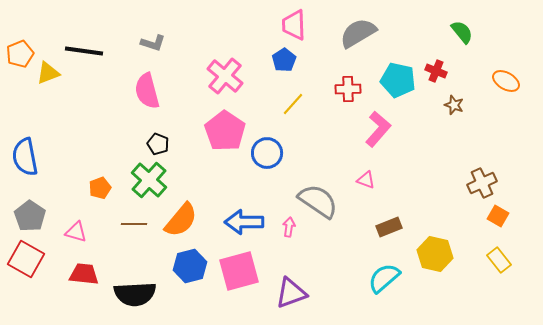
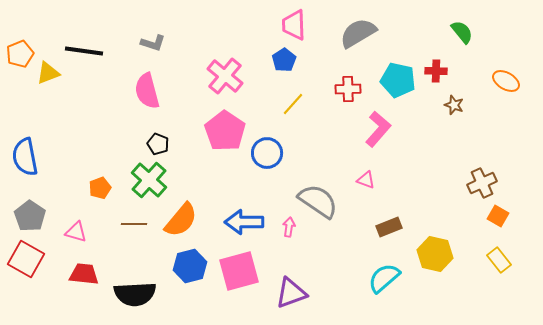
red cross at (436, 71): rotated 20 degrees counterclockwise
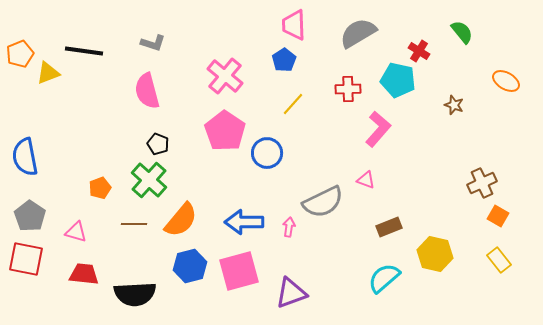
red cross at (436, 71): moved 17 px left, 20 px up; rotated 30 degrees clockwise
gray semicircle at (318, 201): moved 5 px right, 1 px down; rotated 120 degrees clockwise
red square at (26, 259): rotated 18 degrees counterclockwise
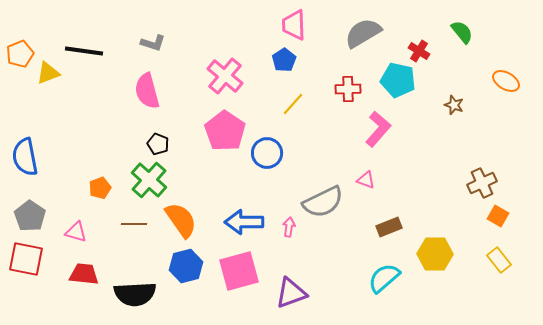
gray semicircle at (358, 33): moved 5 px right
orange semicircle at (181, 220): rotated 75 degrees counterclockwise
yellow hexagon at (435, 254): rotated 12 degrees counterclockwise
blue hexagon at (190, 266): moved 4 px left
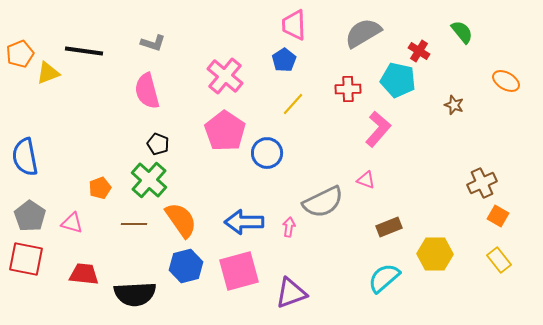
pink triangle at (76, 232): moved 4 px left, 9 px up
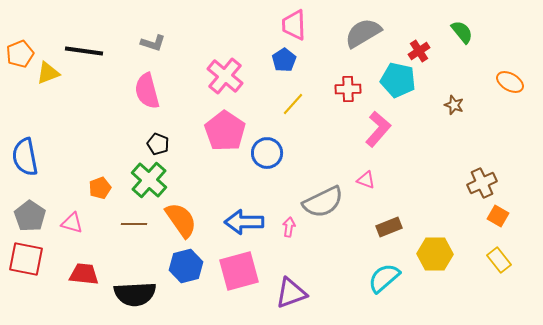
red cross at (419, 51): rotated 25 degrees clockwise
orange ellipse at (506, 81): moved 4 px right, 1 px down
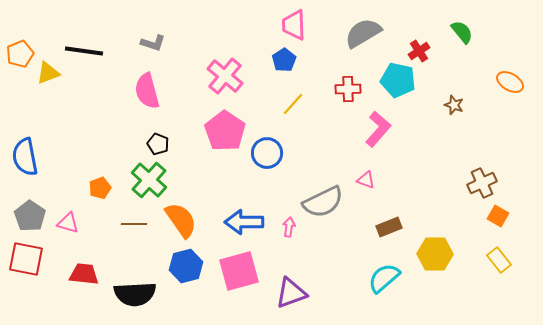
pink triangle at (72, 223): moved 4 px left
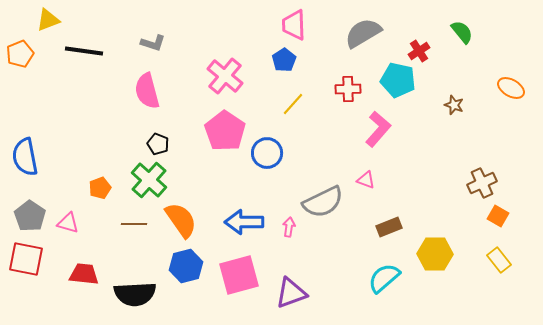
yellow triangle at (48, 73): moved 53 px up
orange ellipse at (510, 82): moved 1 px right, 6 px down
pink square at (239, 271): moved 4 px down
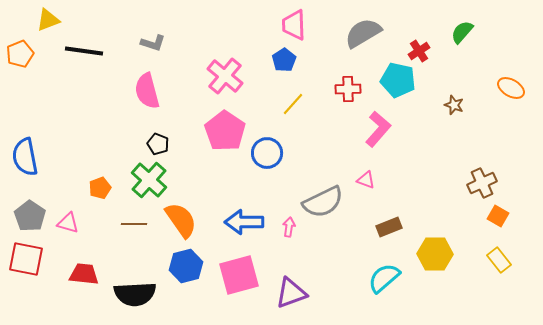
green semicircle at (462, 32): rotated 100 degrees counterclockwise
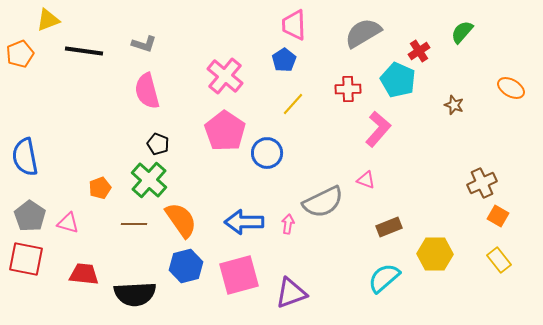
gray L-shape at (153, 43): moved 9 px left, 1 px down
cyan pentagon at (398, 80): rotated 12 degrees clockwise
pink arrow at (289, 227): moved 1 px left, 3 px up
